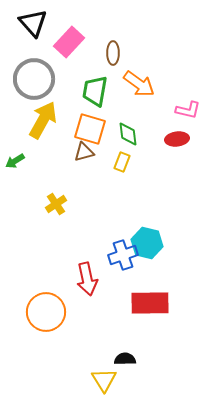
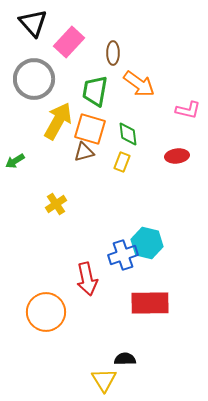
yellow arrow: moved 15 px right, 1 px down
red ellipse: moved 17 px down
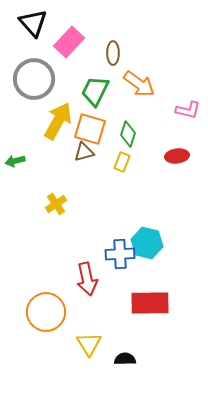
green trapezoid: rotated 16 degrees clockwise
green diamond: rotated 25 degrees clockwise
green arrow: rotated 18 degrees clockwise
blue cross: moved 3 px left, 1 px up; rotated 16 degrees clockwise
yellow triangle: moved 15 px left, 36 px up
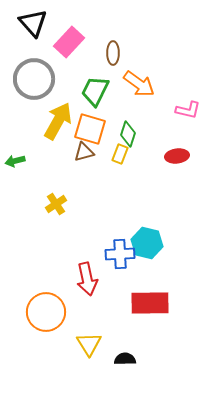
yellow rectangle: moved 2 px left, 8 px up
